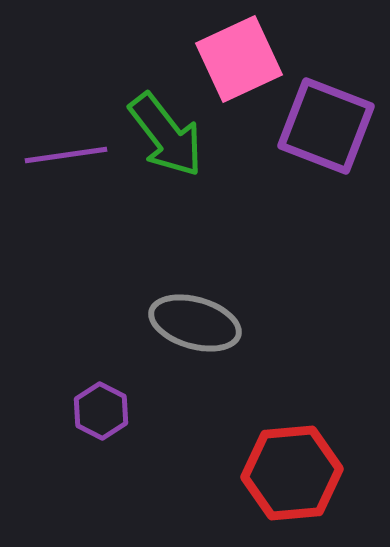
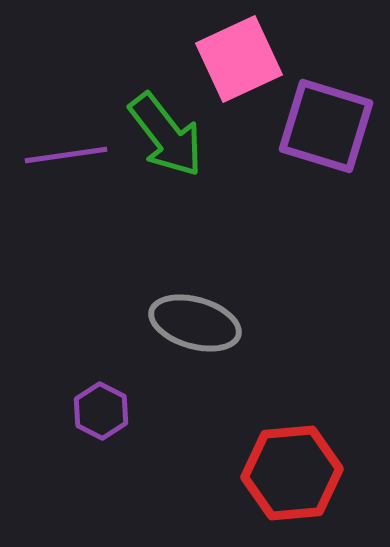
purple square: rotated 4 degrees counterclockwise
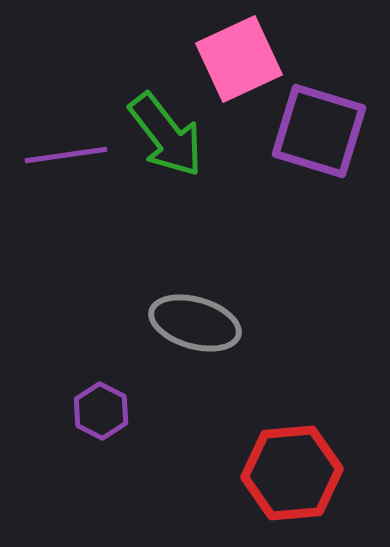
purple square: moved 7 px left, 5 px down
